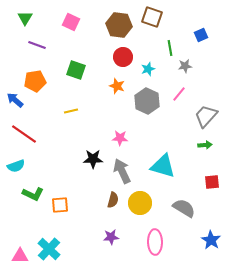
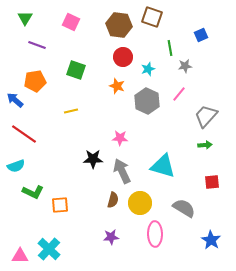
green L-shape: moved 2 px up
pink ellipse: moved 8 px up
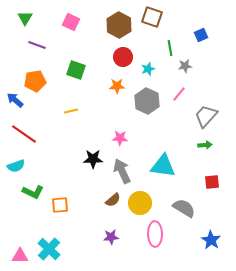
brown hexagon: rotated 20 degrees clockwise
orange star: rotated 21 degrees counterclockwise
cyan triangle: rotated 8 degrees counterclockwise
brown semicircle: rotated 35 degrees clockwise
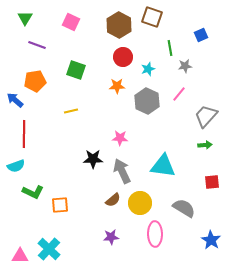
red line: rotated 56 degrees clockwise
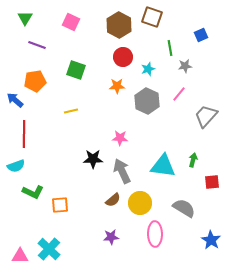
green arrow: moved 12 px left, 15 px down; rotated 72 degrees counterclockwise
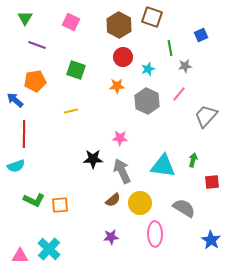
green L-shape: moved 1 px right, 8 px down
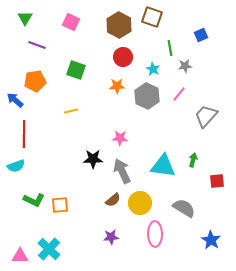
cyan star: moved 5 px right; rotated 24 degrees counterclockwise
gray hexagon: moved 5 px up
red square: moved 5 px right, 1 px up
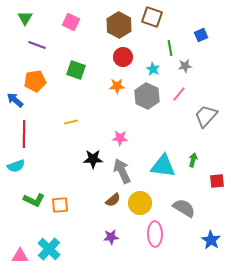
yellow line: moved 11 px down
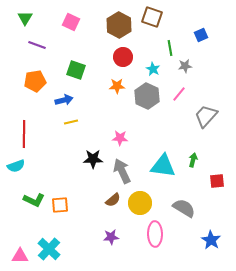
blue arrow: moved 49 px right; rotated 126 degrees clockwise
